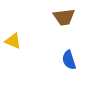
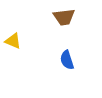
blue semicircle: moved 2 px left
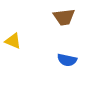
blue semicircle: rotated 60 degrees counterclockwise
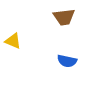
blue semicircle: moved 1 px down
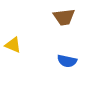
yellow triangle: moved 4 px down
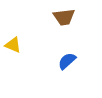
blue semicircle: rotated 126 degrees clockwise
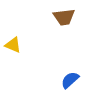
blue semicircle: moved 3 px right, 19 px down
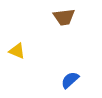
yellow triangle: moved 4 px right, 6 px down
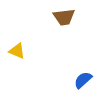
blue semicircle: moved 13 px right
